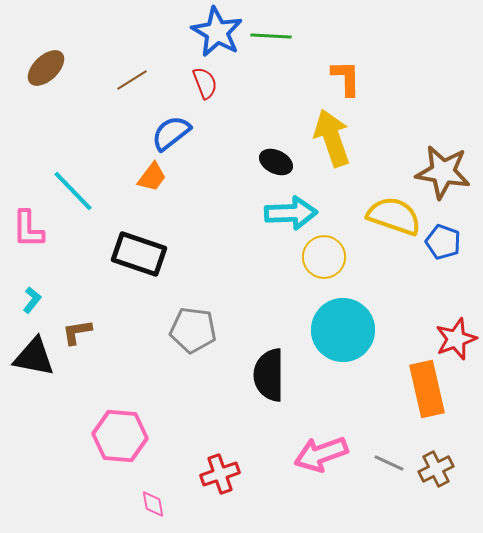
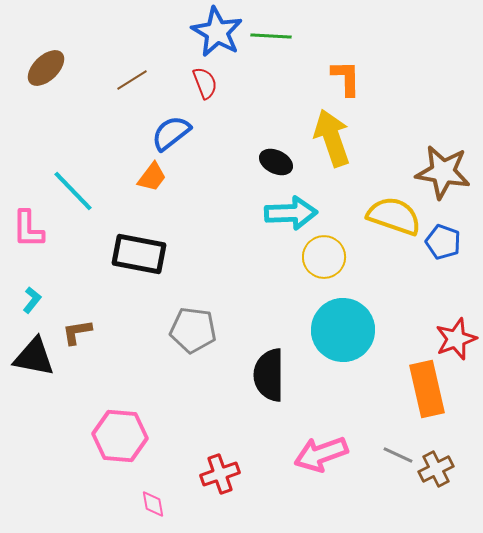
black rectangle: rotated 8 degrees counterclockwise
gray line: moved 9 px right, 8 px up
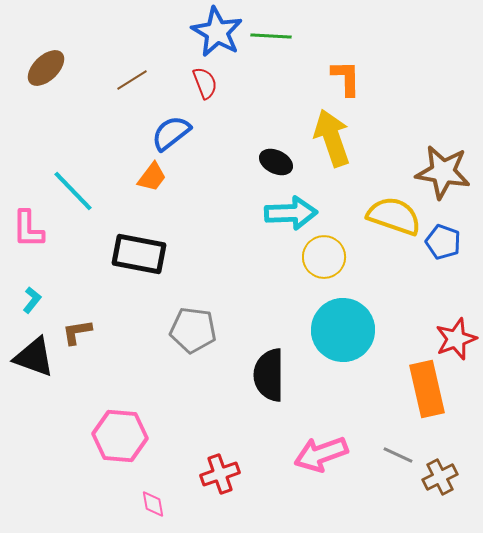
black triangle: rotated 9 degrees clockwise
brown cross: moved 4 px right, 8 px down
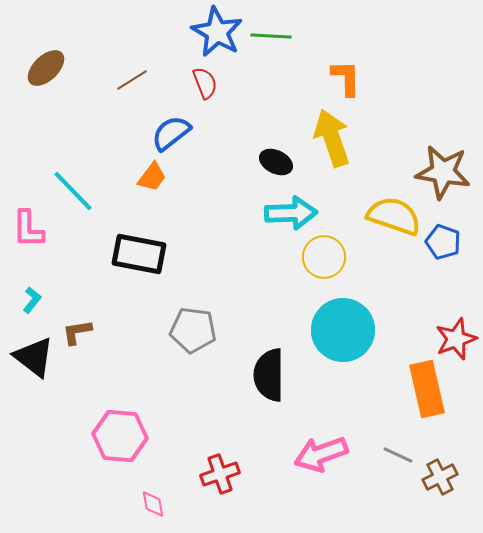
black triangle: rotated 18 degrees clockwise
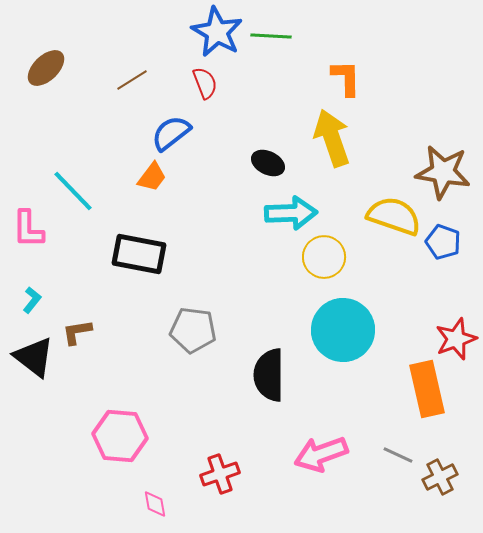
black ellipse: moved 8 px left, 1 px down
pink diamond: moved 2 px right
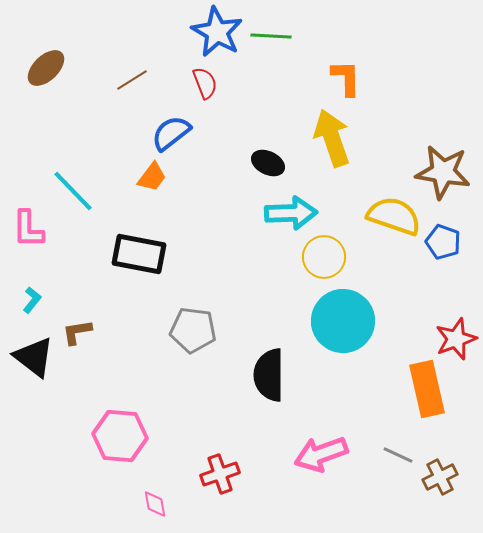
cyan circle: moved 9 px up
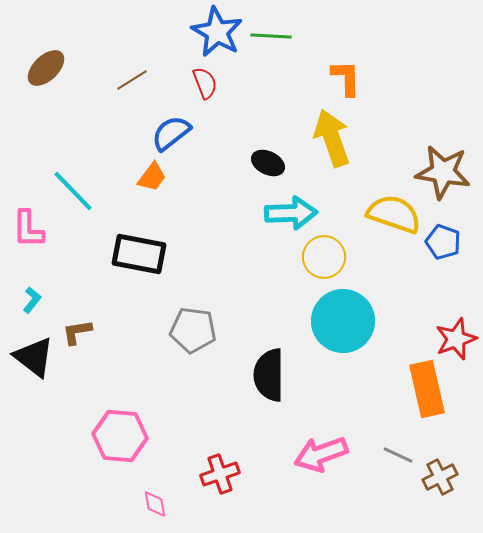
yellow semicircle: moved 2 px up
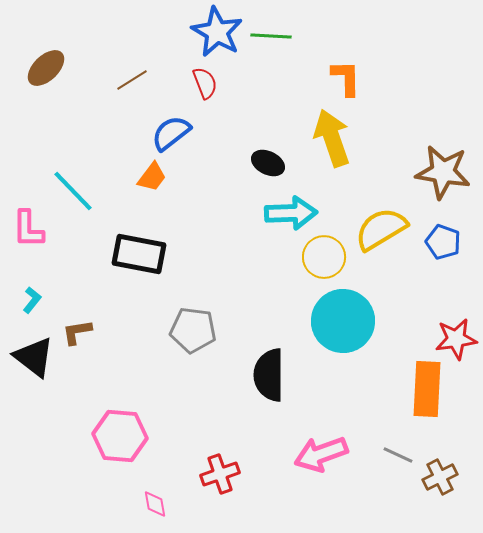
yellow semicircle: moved 13 px left, 15 px down; rotated 50 degrees counterclockwise
red star: rotated 12 degrees clockwise
orange rectangle: rotated 16 degrees clockwise
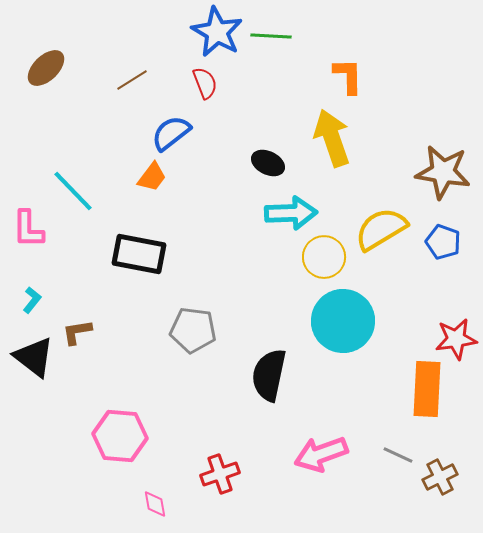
orange L-shape: moved 2 px right, 2 px up
black semicircle: rotated 12 degrees clockwise
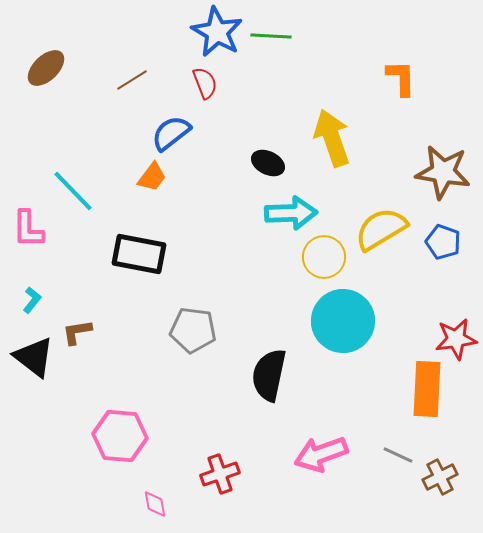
orange L-shape: moved 53 px right, 2 px down
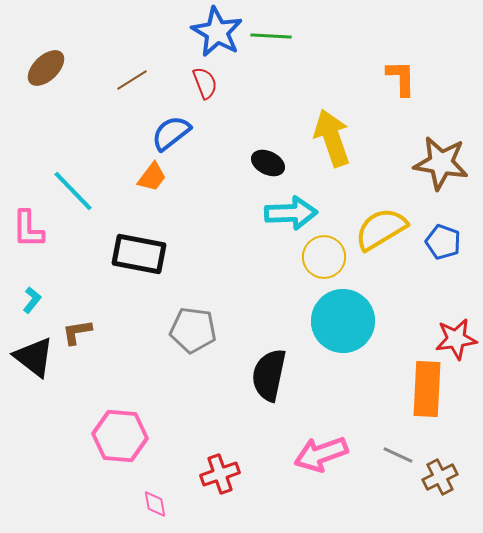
brown star: moved 2 px left, 9 px up
